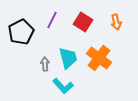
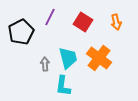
purple line: moved 2 px left, 3 px up
cyan L-shape: rotated 50 degrees clockwise
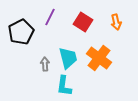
cyan L-shape: moved 1 px right
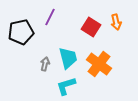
red square: moved 8 px right, 5 px down
black pentagon: rotated 15 degrees clockwise
orange cross: moved 6 px down
gray arrow: rotated 16 degrees clockwise
cyan L-shape: moved 2 px right; rotated 65 degrees clockwise
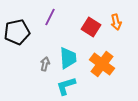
black pentagon: moved 4 px left
cyan trapezoid: rotated 10 degrees clockwise
orange cross: moved 3 px right
